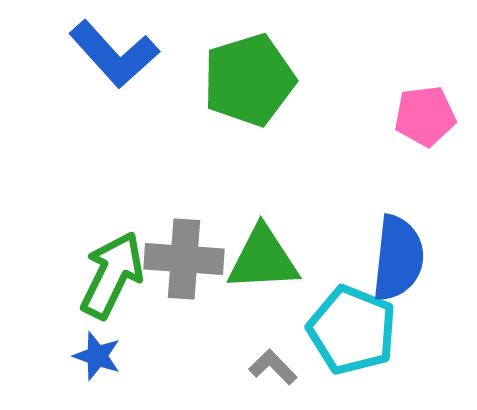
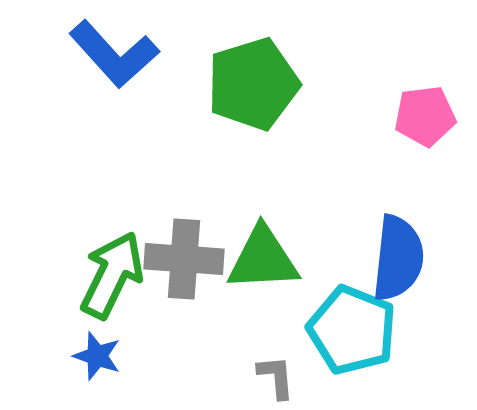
green pentagon: moved 4 px right, 4 px down
gray L-shape: moved 3 px right, 10 px down; rotated 39 degrees clockwise
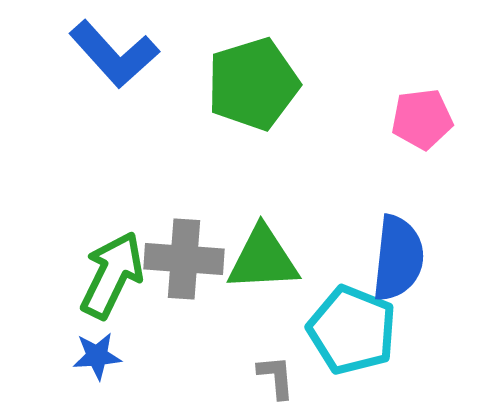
pink pentagon: moved 3 px left, 3 px down
blue star: rotated 24 degrees counterclockwise
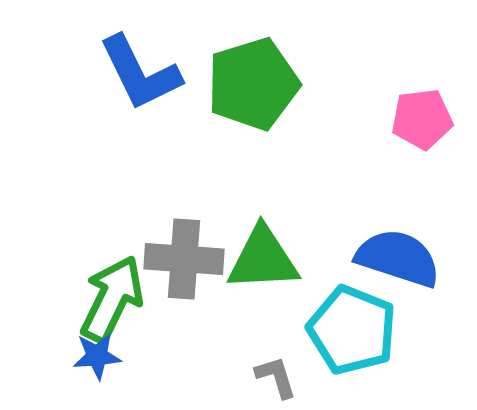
blue L-shape: moved 26 px right, 19 px down; rotated 16 degrees clockwise
blue semicircle: rotated 78 degrees counterclockwise
green arrow: moved 24 px down
gray L-shape: rotated 12 degrees counterclockwise
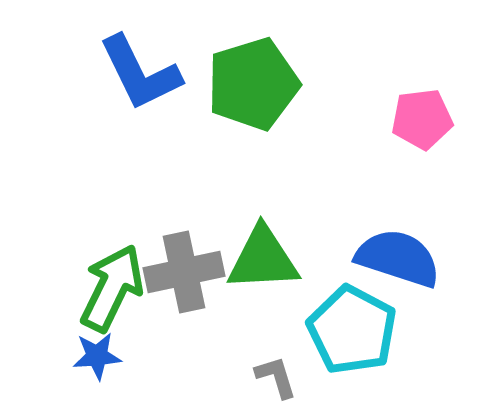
gray cross: moved 13 px down; rotated 16 degrees counterclockwise
green arrow: moved 11 px up
cyan pentagon: rotated 6 degrees clockwise
